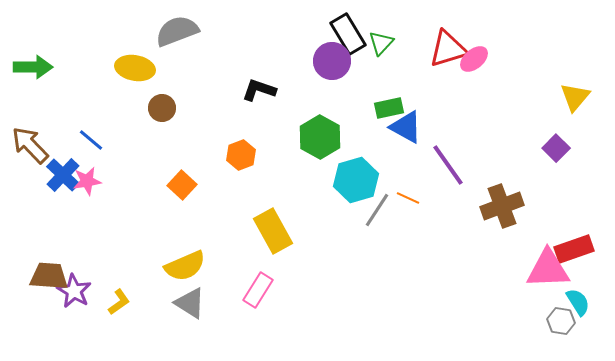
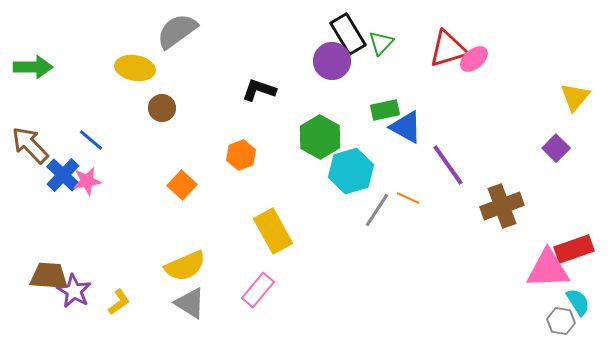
gray semicircle: rotated 15 degrees counterclockwise
green rectangle: moved 4 px left, 2 px down
cyan hexagon: moved 5 px left, 9 px up
pink rectangle: rotated 8 degrees clockwise
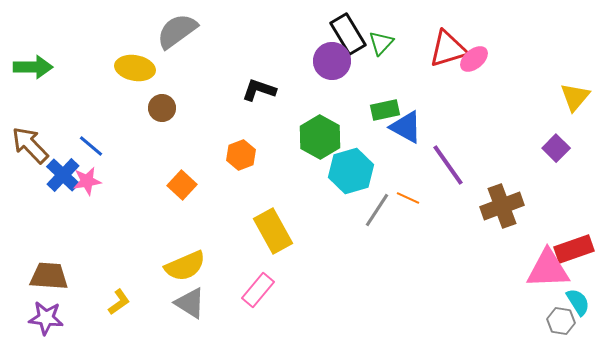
blue line: moved 6 px down
purple star: moved 28 px left, 27 px down; rotated 24 degrees counterclockwise
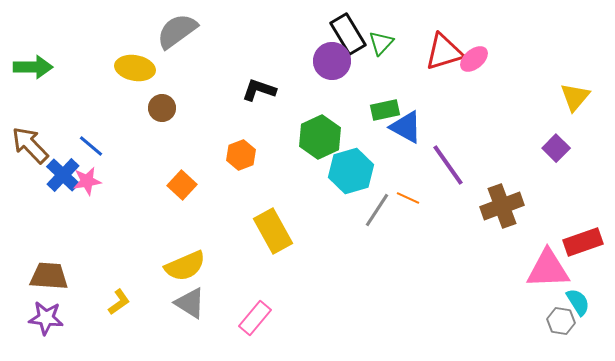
red triangle: moved 4 px left, 3 px down
green hexagon: rotated 6 degrees clockwise
red rectangle: moved 9 px right, 7 px up
pink rectangle: moved 3 px left, 28 px down
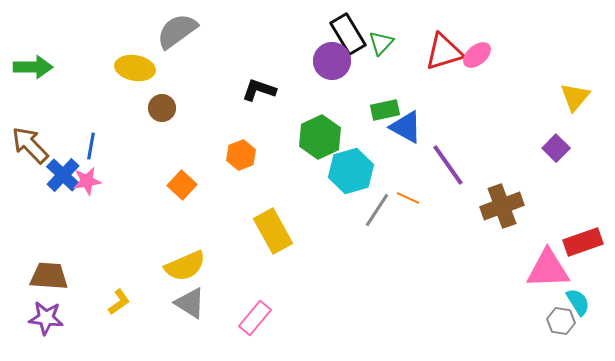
pink ellipse: moved 3 px right, 4 px up
blue line: rotated 60 degrees clockwise
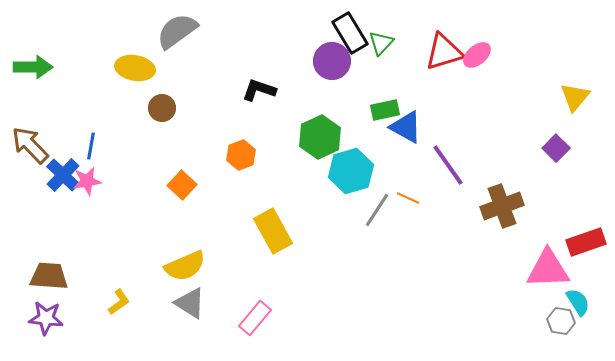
black rectangle: moved 2 px right, 1 px up
red rectangle: moved 3 px right
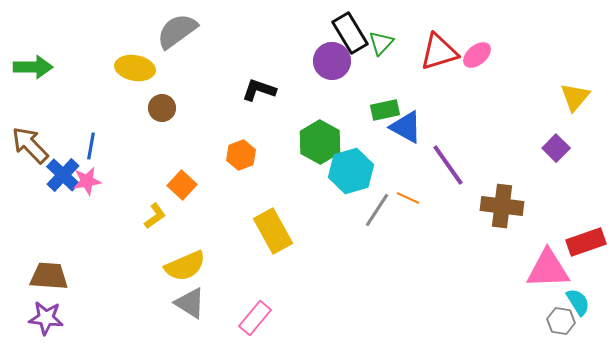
red triangle: moved 5 px left
green hexagon: moved 5 px down; rotated 6 degrees counterclockwise
brown cross: rotated 27 degrees clockwise
yellow L-shape: moved 36 px right, 86 px up
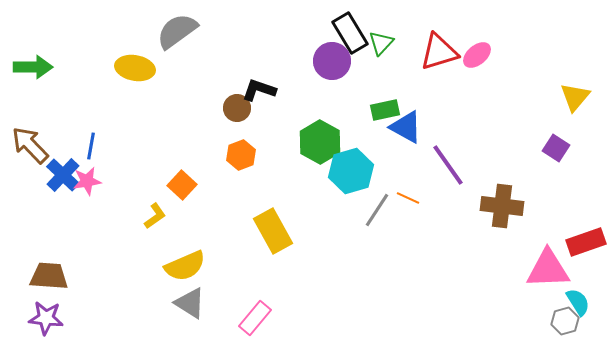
brown circle: moved 75 px right
purple square: rotated 12 degrees counterclockwise
gray hexagon: moved 4 px right; rotated 24 degrees counterclockwise
